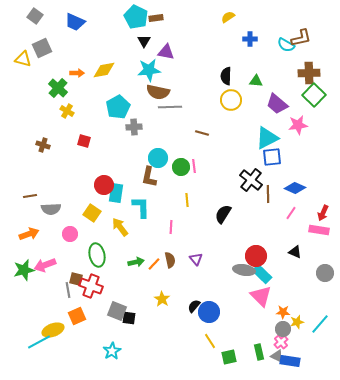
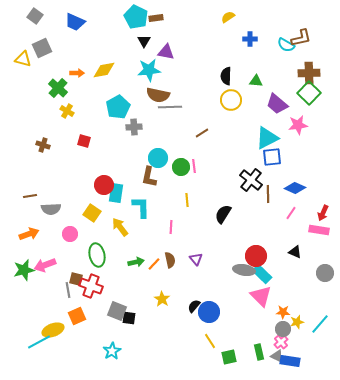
brown semicircle at (158, 92): moved 3 px down
green square at (314, 95): moved 5 px left, 2 px up
brown line at (202, 133): rotated 48 degrees counterclockwise
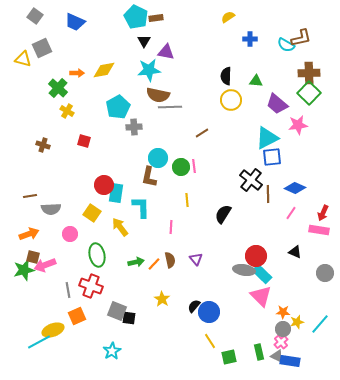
brown square at (76, 279): moved 43 px left, 22 px up
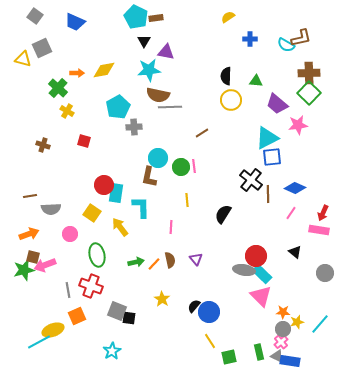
black triangle at (295, 252): rotated 16 degrees clockwise
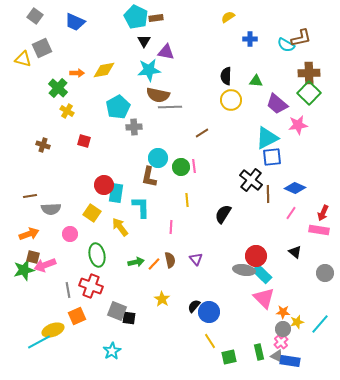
pink triangle at (261, 296): moved 3 px right, 2 px down
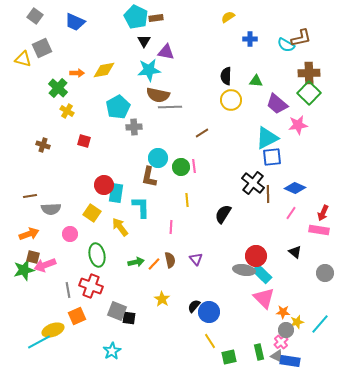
black cross at (251, 180): moved 2 px right, 3 px down
gray circle at (283, 329): moved 3 px right, 1 px down
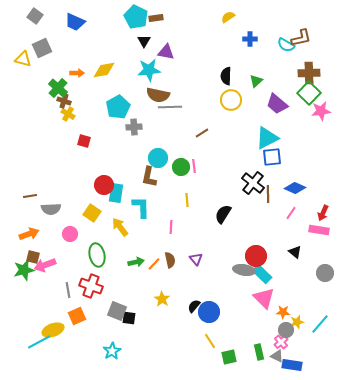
green triangle at (256, 81): rotated 48 degrees counterclockwise
yellow cross at (67, 111): moved 1 px right, 3 px down
pink star at (298, 125): moved 23 px right, 14 px up
brown cross at (43, 145): moved 21 px right, 44 px up
blue rectangle at (290, 361): moved 2 px right, 4 px down
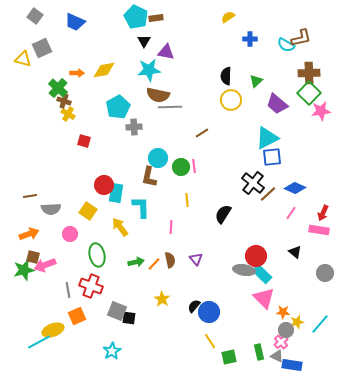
brown line at (268, 194): rotated 48 degrees clockwise
yellow square at (92, 213): moved 4 px left, 2 px up
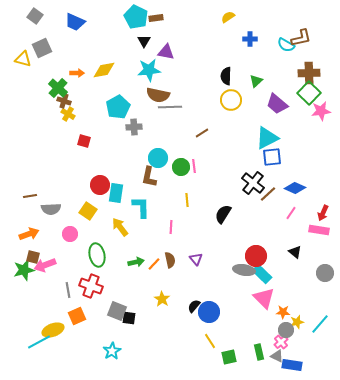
red circle at (104, 185): moved 4 px left
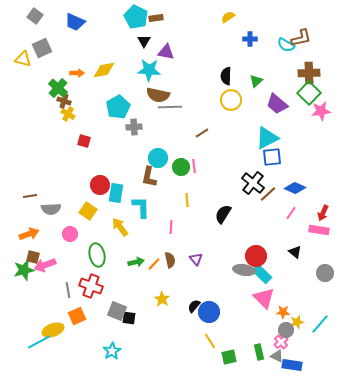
cyan star at (149, 70): rotated 10 degrees clockwise
